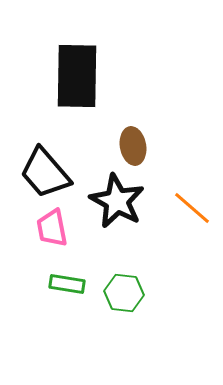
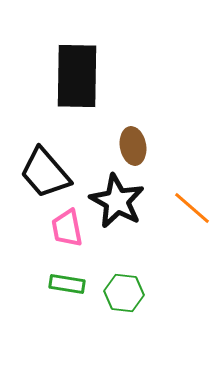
pink trapezoid: moved 15 px right
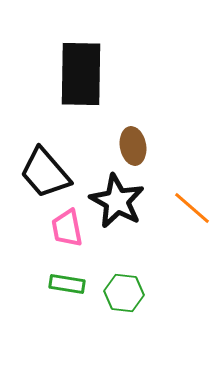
black rectangle: moved 4 px right, 2 px up
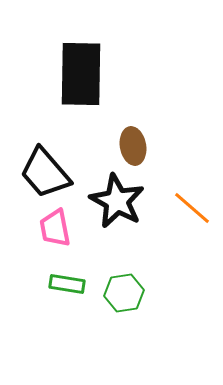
pink trapezoid: moved 12 px left
green hexagon: rotated 15 degrees counterclockwise
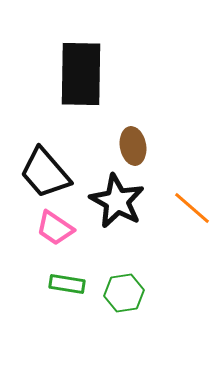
pink trapezoid: rotated 45 degrees counterclockwise
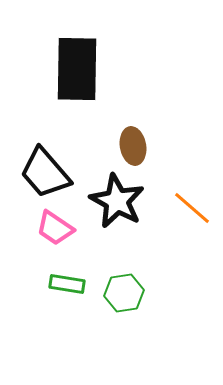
black rectangle: moved 4 px left, 5 px up
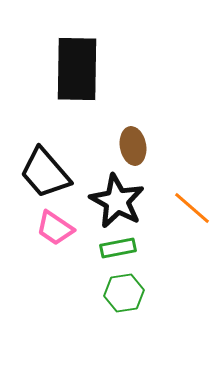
green rectangle: moved 51 px right, 36 px up; rotated 20 degrees counterclockwise
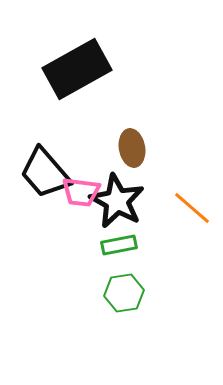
black rectangle: rotated 60 degrees clockwise
brown ellipse: moved 1 px left, 2 px down
pink trapezoid: moved 26 px right, 36 px up; rotated 27 degrees counterclockwise
green rectangle: moved 1 px right, 3 px up
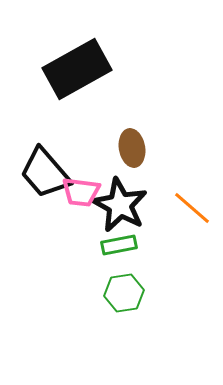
black star: moved 3 px right, 4 px down
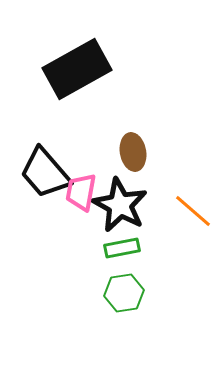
brown ellipse: moved 1 px right, 4 px down
pink trapezoid: rotated 93 degrees clockwise
orange line: moved 1 px right, 3 px down
green rectangle: moved 3 px right, 3 px down
